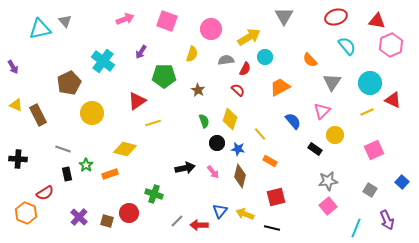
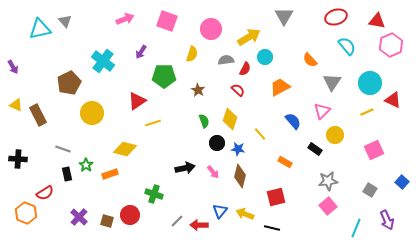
orange rectangle at (270, 161): moved 15 px right, 1 px down
red circle at (129, 213): moved 1 px right, 2 px down
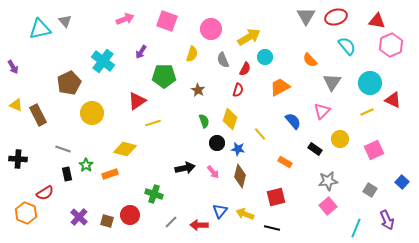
gray triangle at (284, 16): moved 22 px right
gray semicircle at (226, 60): moved 3 px left; rotated 105 degrees counterclockwise
red semicircle at (238, 90): rotated 64 degrees clockwise
yellow circle at (335, 135): moved 5 px right, 4 px down
gray line at (177, 221): moved 6 px left, 1 px down
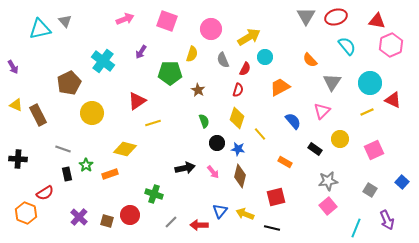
green pentagon at (164, 76): moved 6 px right, 3 px up
yellow diamond at (230, 119): moved 7 px right, 1 px up
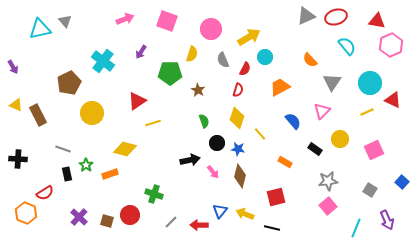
gray triangle at (306, 16): rotated 36 degrees clockwise
black arrow at (185, 168): moved 5 px right, 8 px up
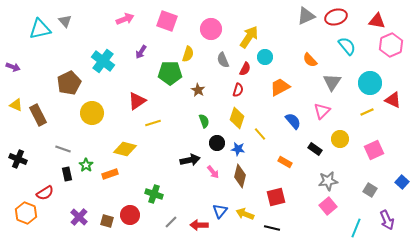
yellow arrow at (249, 37): rotated 25 degrees counterclockwise
yellow semicircle at (192, 54): moved 4 px left
purple arrow at (13, 67): rotated 40 degrees counterclockwise
black cross at (18, 159): rotated 18 degrees clockwise
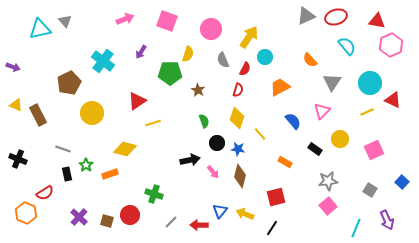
black line at (272, 228): rotated 70 degrees counterclockwise
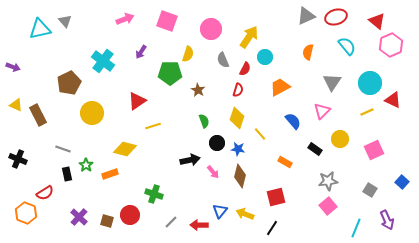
red triangle at (377, 21): rotated 30 degrees clockwise
orange semicircle at (310, 60): moved 2 px left, 8 px up; rotated 56 degrees clockwise
yellow line at (153, 123): moved 3 px down
